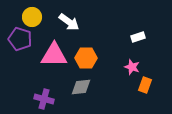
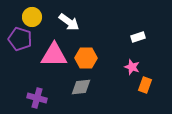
purple cross: moved 7 px left, 1 px up
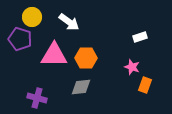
white rectangle: moved 2 px right
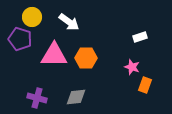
gray diamond: moved 5 px left, 10 px down
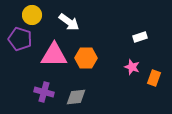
yellow circle: moved 2 px up
orange rectangle: moved 9 px right, 7 px up
purple cross: moved 7 px right, 6 px up
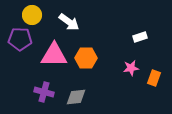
purple pentagon: rotated 15 degrees counterclockwise
pink star: moved 1 px left, 1 px down; rotated 28 degrees counterclockwise
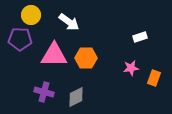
yellow circle: moved 1 px left
gray diamond: rotated 20 degrees counterclockwise
